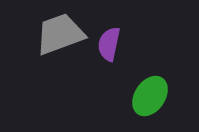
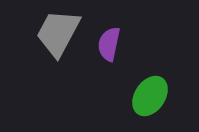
gray trapezoid: moved 2 px left, 1 px up; rotated 42 degrees counterclockwise
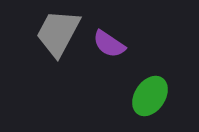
purple semicircle: rotated 68 degrees counterclockwise
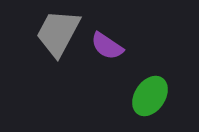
purple semicircle: moved 2 px left, 2 px down
